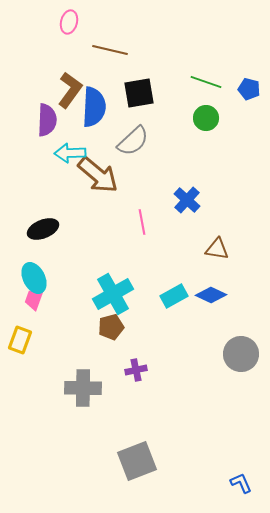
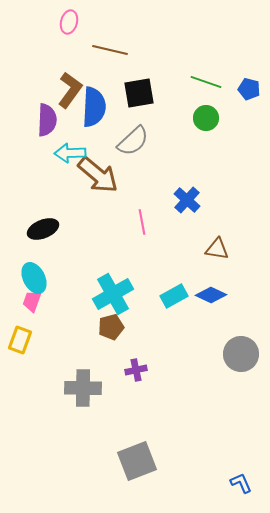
pink trapezoid: moved 2 px left, 2 px down
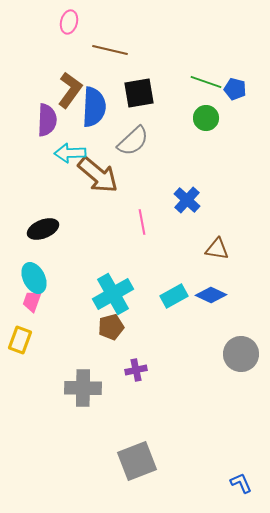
blue pentagon: moved 14 px left
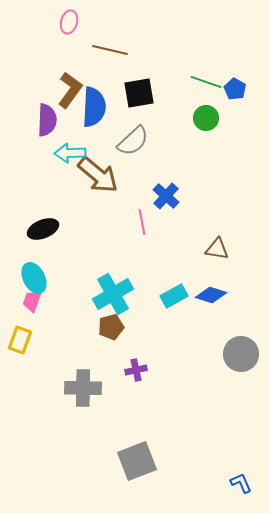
blue pentagon: rotated 15 degrees clockwise
blue cross: moved 21 px left, 4 px up
blue diamond: rotated 8 degrees counterclockwise
